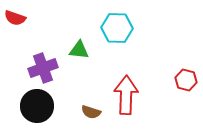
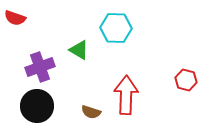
cyan hexagon: moved 1 px left
green triangle: rotated 25 degrees clockwise
purple cross: moved 3 px left, 1 px up
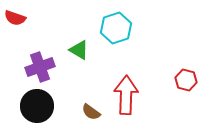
cyan hexagon: rotated 20 degrees counterclockwise
brown semicircle: rotated 18 degrees clockwise
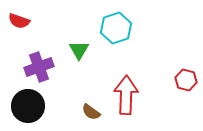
red semicircle: moved 4 px right, 3 px down
green triangle: rotated 30 degrees clockwise
purple cross: moved 1 px left
black circle: moved 9 px left
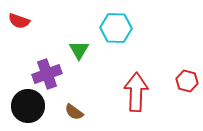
cyan hexagon: rotated 20 degrees clockwise
purple cross: moved 8 px right, 7 px down
red hexagon: moved 1 px right, 1 px down
red arrow: moved 10 px right, 3 px up
brown semicircle: moved 17 px left
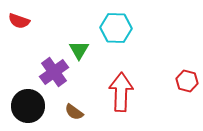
purple cross: moved 7 px right, 2 px up; rotated 16 degrees counterclockwise
red arrow: moved 15 px left
